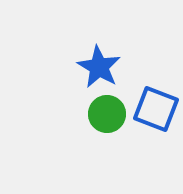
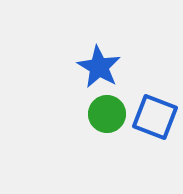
blue square: moved 1 px left, 8 px down
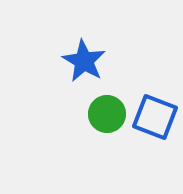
blue star: moved 15 px left, 6 px up
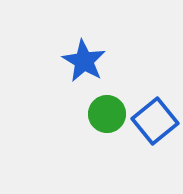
blue square: moved 4 px down; rotated 30 degrees clockwise
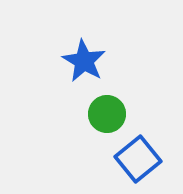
blue square: moved 17 px left, 38 px down
